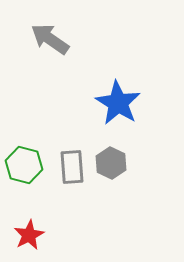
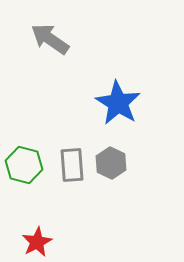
gray rectangle: moved 2 px up
red star: moved 8 px right, 7 px down
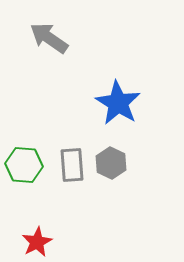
gray arrow: moved 1 px left, 1 px up
green hexagon: rotated 9 degrees counterclockwise
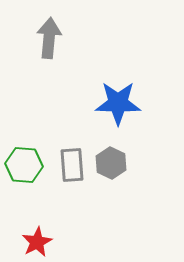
gray arrow: rotated 60 degrees clockwise
blue star: rotated 30 degrees counterclockwise
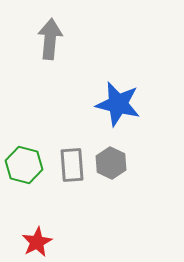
gray arrow: moved 1 px right, 1 px down
blue star: moved 1 px down; rotated 12 degrees clockwise
green hexagon: rotated 9 degrees clockwise
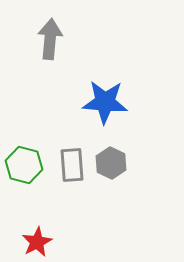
blue star: moved 13 px left, 2 px up; rotated 9 degrees counterclockwise
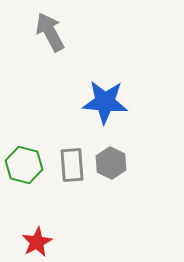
gray arrow: moved 7 px up; rotated 33 degrees counterclockwise
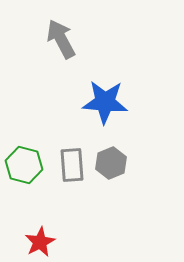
gray arrow: moved 11 px right, 7 px down
gray hexagon: rotated 12 degrees clockwise
red star: moved 3 px right
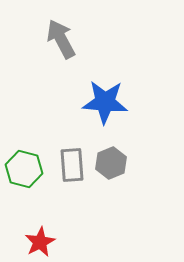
green hexagon: moved 4 px down
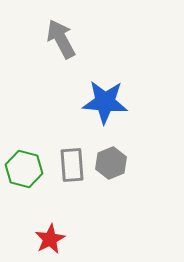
red star: moved 10 px right, 3 px up
